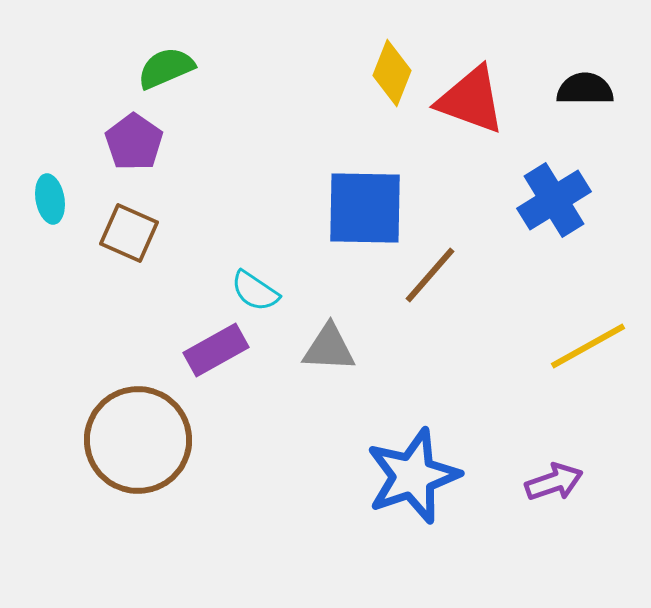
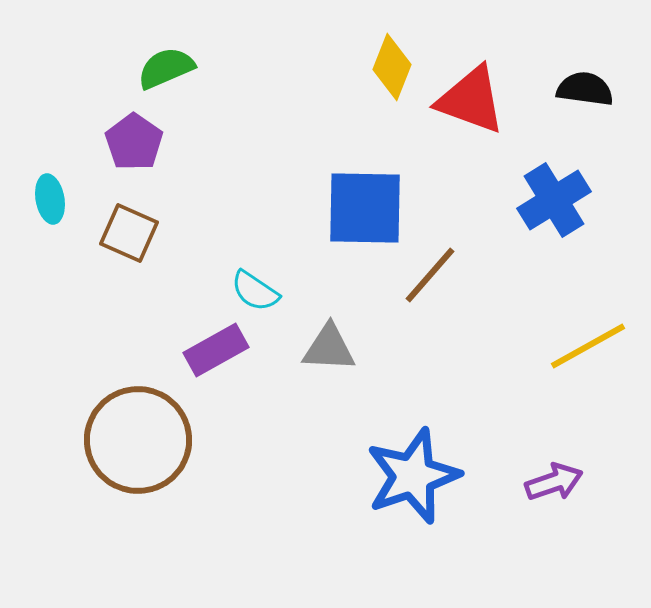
yellow diamond: moved 6 px up
black semicircle: rotated 8 degrees clockwise
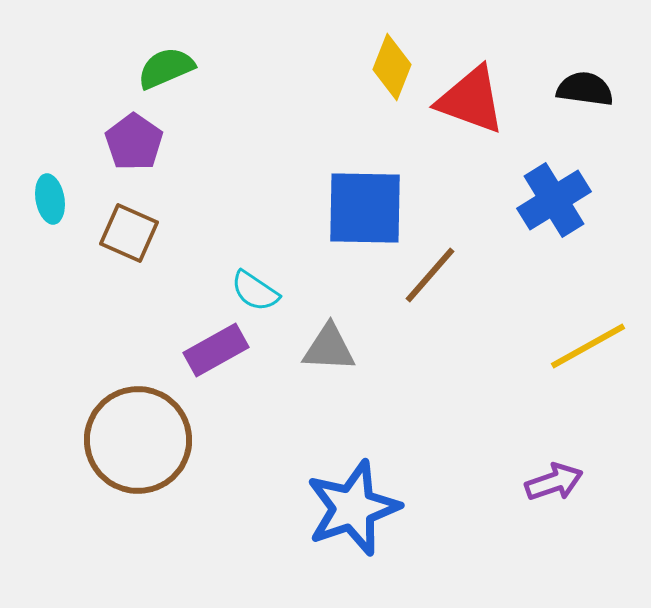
blue star: moved 60 px left, 32 px down
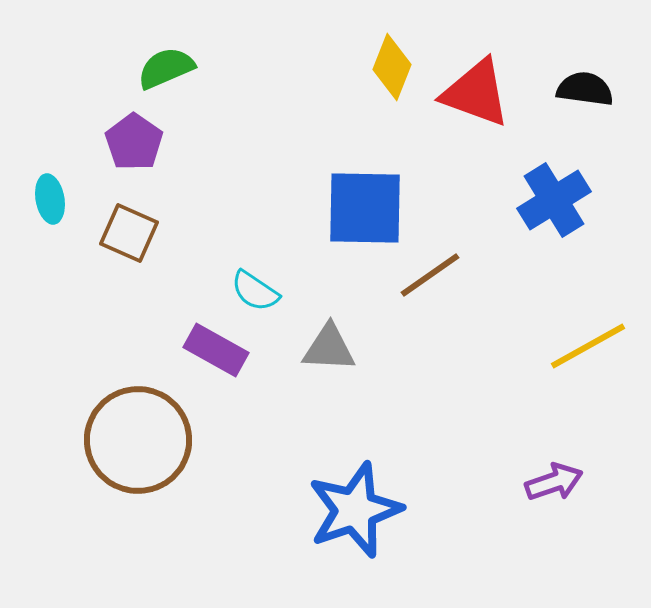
red triangle: moved 5 px right, 7 px up
brown line: rotated 14 degrees clockwise
purple rectangle: rotated 58 degrees clockwise
blue star: moved 2 px right, 2 px down
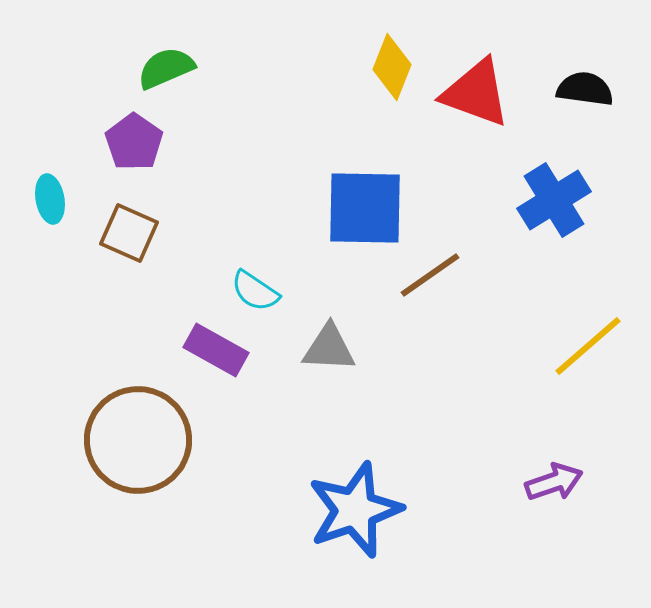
yellow line: rotated 12 degrees counterclockwise
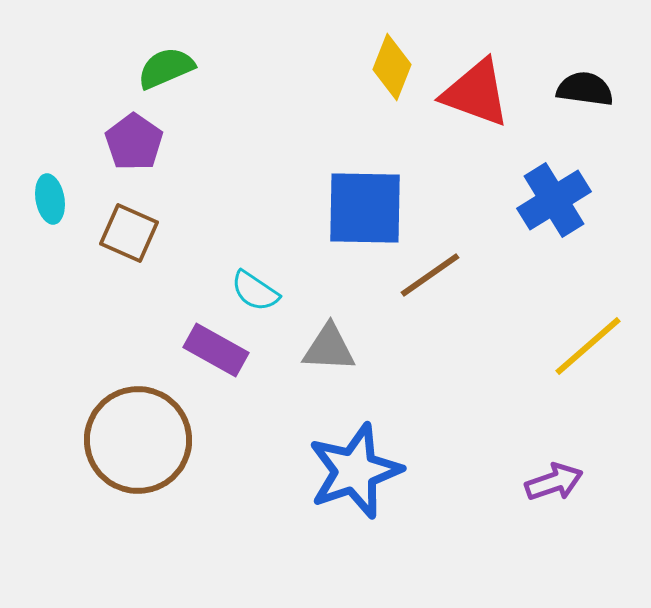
blue star: moved 39 px up
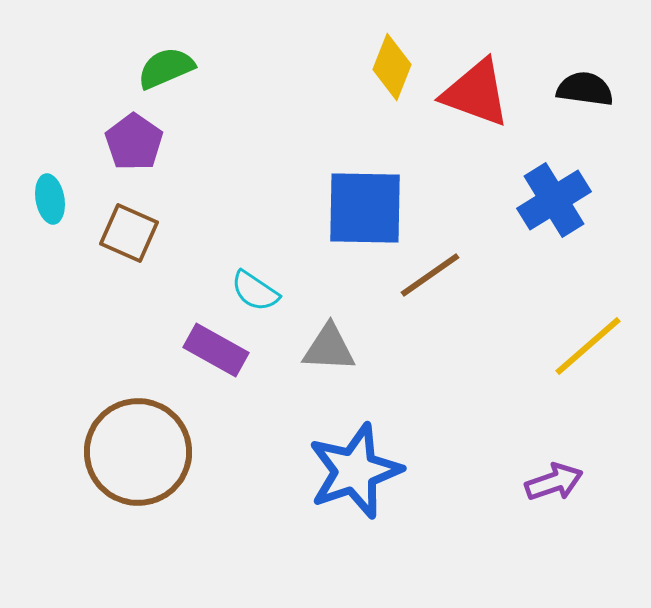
brown circle: moved 12 px down
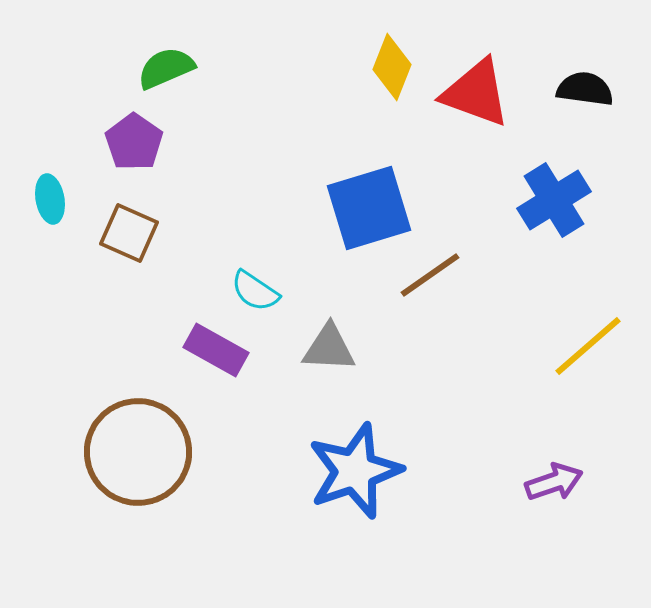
blue square: moved 4 px right; rotated 18 degrees counterclockwise
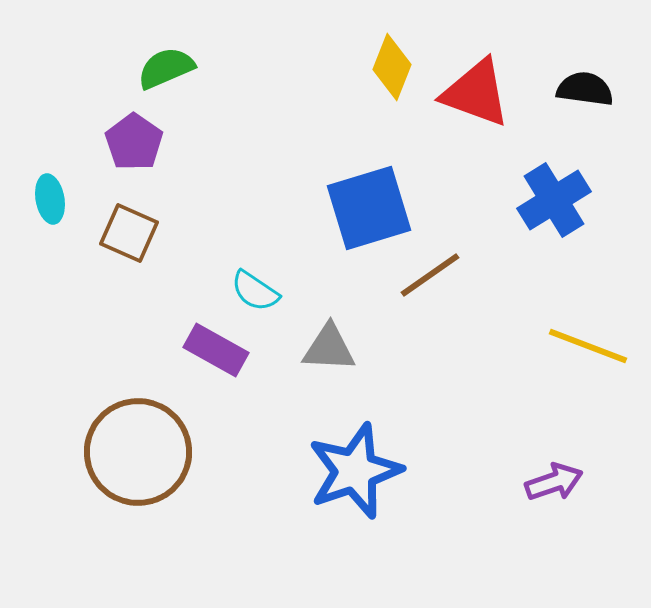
yellow line: rotated 62 degrees clockwise
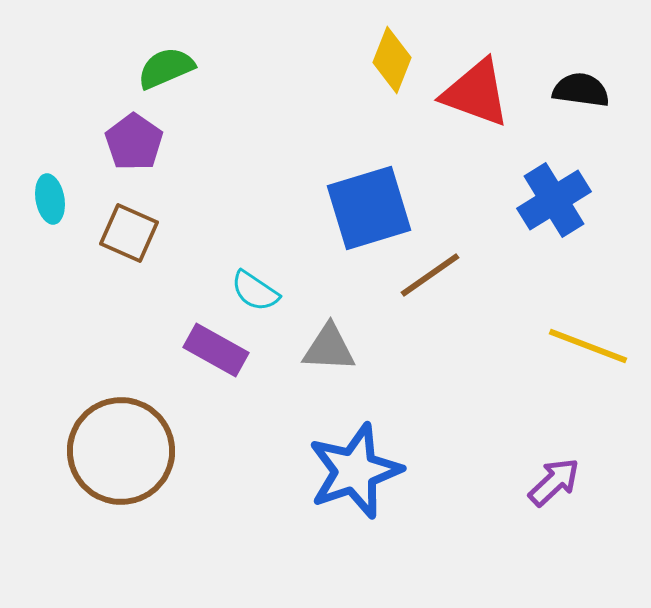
yellow diamond: moved 7 px up
black semicircle: moved 4 px left, 1 px down
brown circle: moved 17 px left, 1 px up
purple arrow: rotated 24 degrees counterclockwise
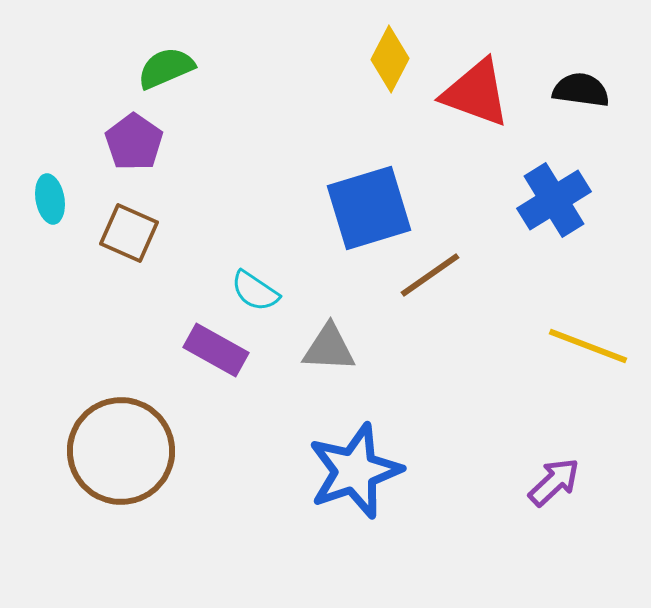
yellow diamond: moved 2 px left, 1 px up; rotated 6 degrees clockwise
